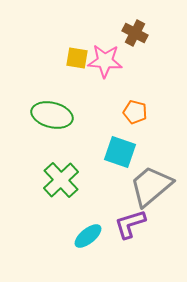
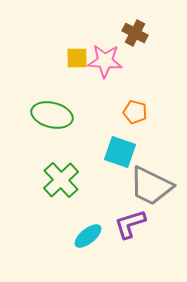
yellow square: rotated 10 degrees counterclockwise
gray trapezoid: rotated 114 degrees counterclockwise
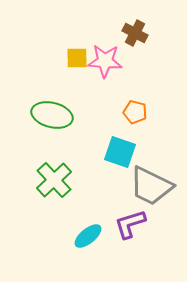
green cross: moved 7 px left
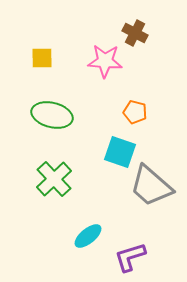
yellow square: moved 35 px left
green cross: moved 1 px up
gray trapezoid: rotated 15 degrees clockwise
purple L-shape: moved 33 px down
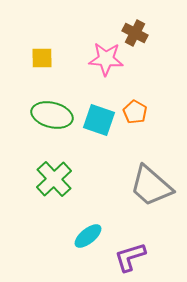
pink star: moved 1 px right, 2 px up
orange pentagon: rotated 15 degrees clockwise
cyan square: moved 21 px left, 32 px up
